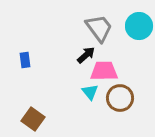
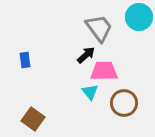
cyan circle: moved 9 px up
brown circle: moved 4 px right, 5 px down
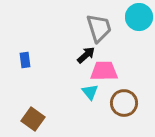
gray trapezoid: rotated 20 degrees clockwise
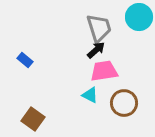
black arrow: moved 10 px right, 5 px up
blue rectangle: rotated 42 degrees counterclockwise
pink trapezoid: rotated 8 degrees counterclockwise
cyan triangle: moved 3 px down; rotated 24 degrees counterclockwise
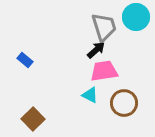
cyan circle: moved 3 px left
gray trapezoid: moved 5 px right, 1 px up
brown square: rotated 10 degrees clockwise
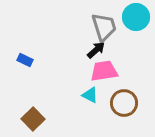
blue rectangle: rotated 14 degrees counterclockwise
